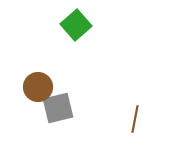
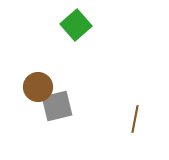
gray square: moved 1 px left, 2 px up
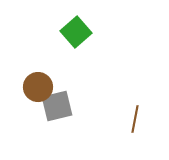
green square: moved 7 px down
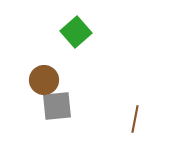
brown circle: moved 6 px right, 7 px up
gray square: rotated 8 degrees clockwise
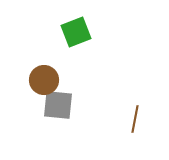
green square: rotated 20 degrees clockwise
gray square: moved 1 px right, 1 px up; rotated 12 degrees clockwise
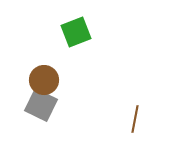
gray square: moved 17 px left; rotated 20 degrees clockwise
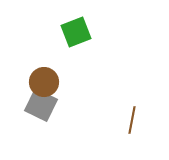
brown circle: moved 2 px down
brown line: moved 3 px left, 1 px down
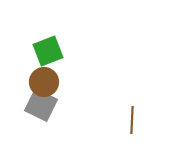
green square: moved 28 px left, 19 px down
brown line: rotated 8 degrees counterclockwise
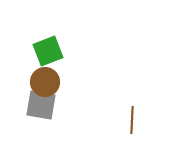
brown circle: moved 1 px right
gray square: rotated 16 degrees counterclockwise
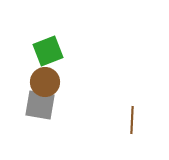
gray square: moved 1 px left
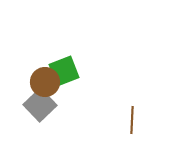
green square: moved 16 px right, 20 px down
gray square: rotated 36 degrees clockwise
